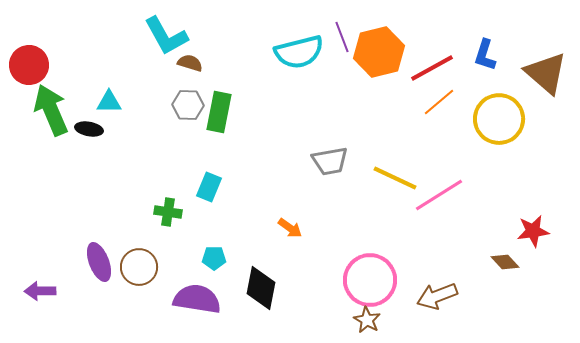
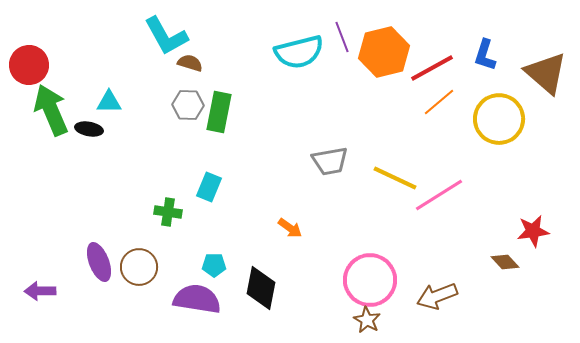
orange hexagon: moved 5 px right
cyan pentagon: moved 7 px down
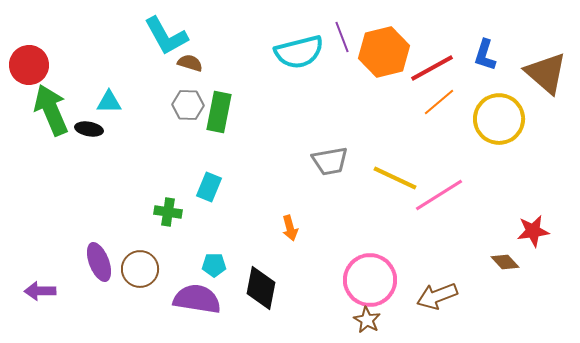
orange arrow: rotated 40 degrees clockwise
brown circle: moved 1 px right, 2 px down
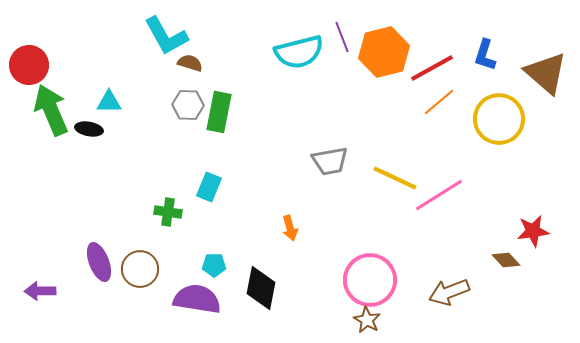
brown diamond: moved 1 px right, 2 px up
brown arrow: moved 12 px right, 4 px up
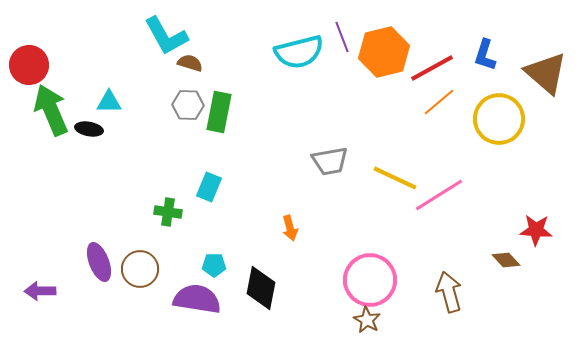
red star: moved 3 px right, 1 px up; rotated 12 degrees clockwise
brown arrow: rotated 96 degrees clockwise
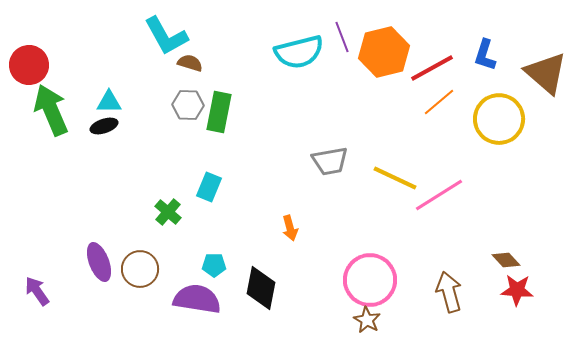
black ellipse: moved 15 px right, 3 px up; rotated 28 degrees counterclockwise
green cross: rotated 32 degrees clockwise
red star: moved 19 px left, 60 px down
purple arrow: moved 3 px left; rotated 56 degrees clockwise
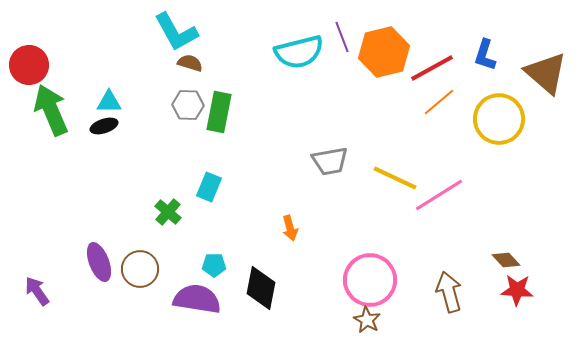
cyan L-shape: moved 10 px right, 4 px up
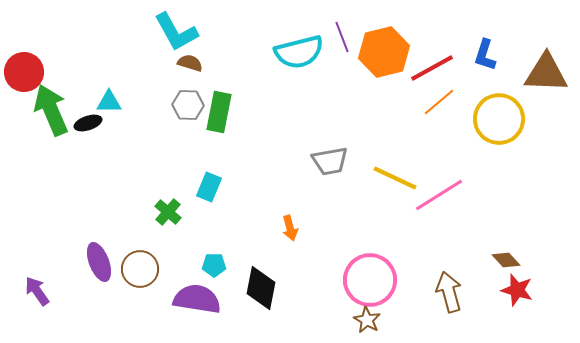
red circle: moved 5 px left, 7 px down
brown triangle: rotated 39 degrees counterclockwise
black ellipse: moved 16 px left, 3 px up
red star: rotated 12 degrees clockwise
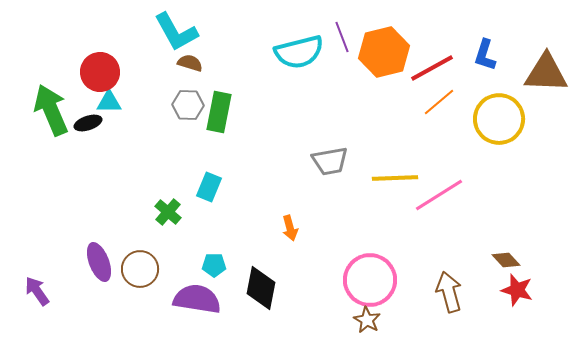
red circle: moved 76 px right
yellow line: rotated 27 degrees counterclockwise
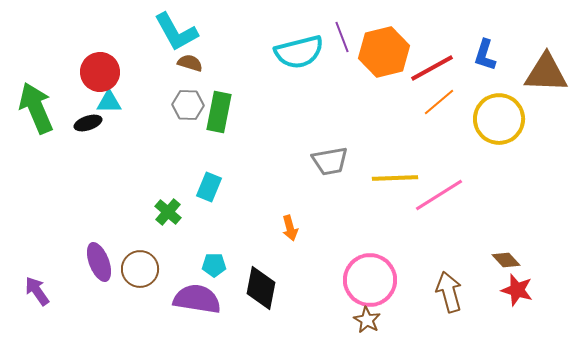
green arrow: moved 15 px left, 2 px up
